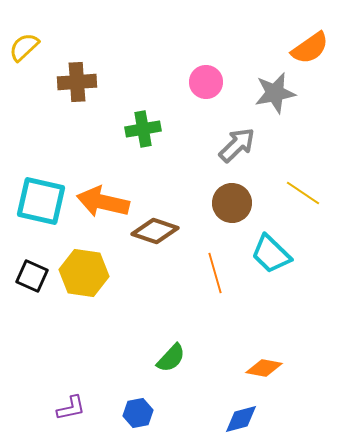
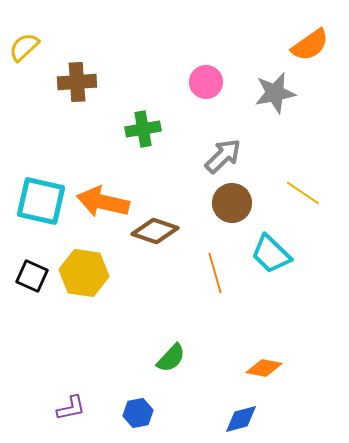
orange semicircle: moved 3 px up
gray arrow: moved 14 px left, 11 px down
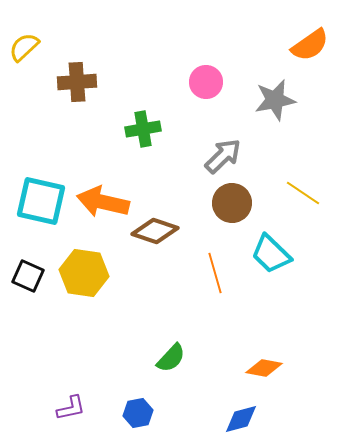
gray star: moved 7 px down
black square: moved 4 px left
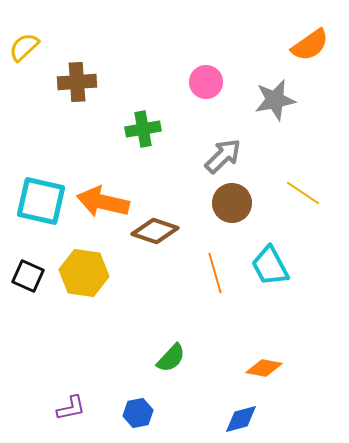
cyan trapezoid: moved 1 px left, 12 px down; rotated 18 degrees clockwise
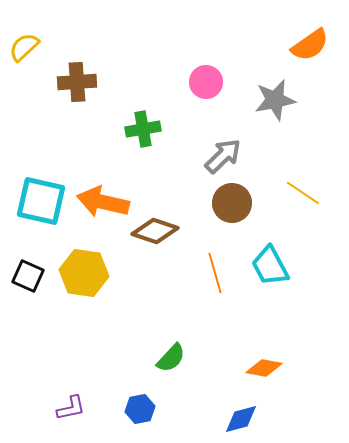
blue hexagon: moved 2 px right, 4 px up
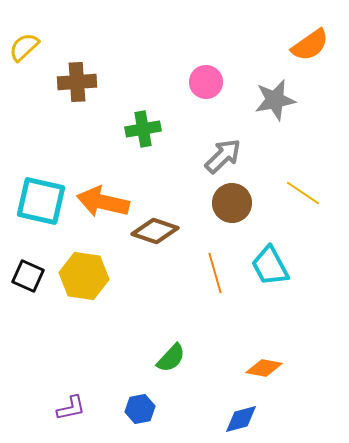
yellow hexagon: moved 3 px down
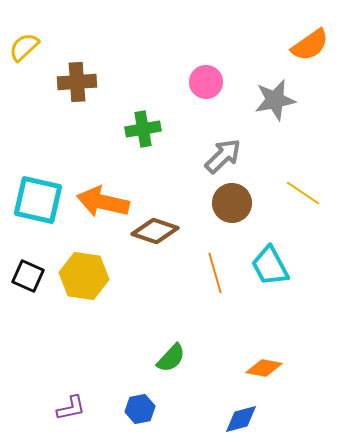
cyan square: moved 3 px left, 1 px up
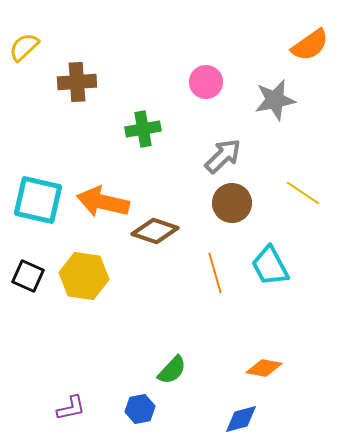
green semicircle: moved 1 px right, 12 px down
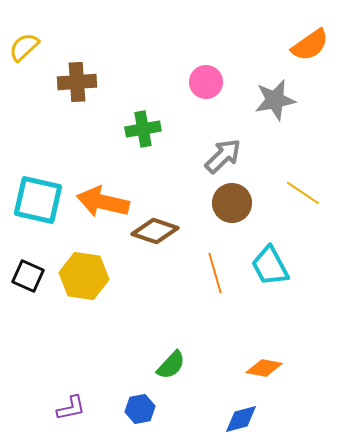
green semicircle: moved 1 px left, 5 px up
